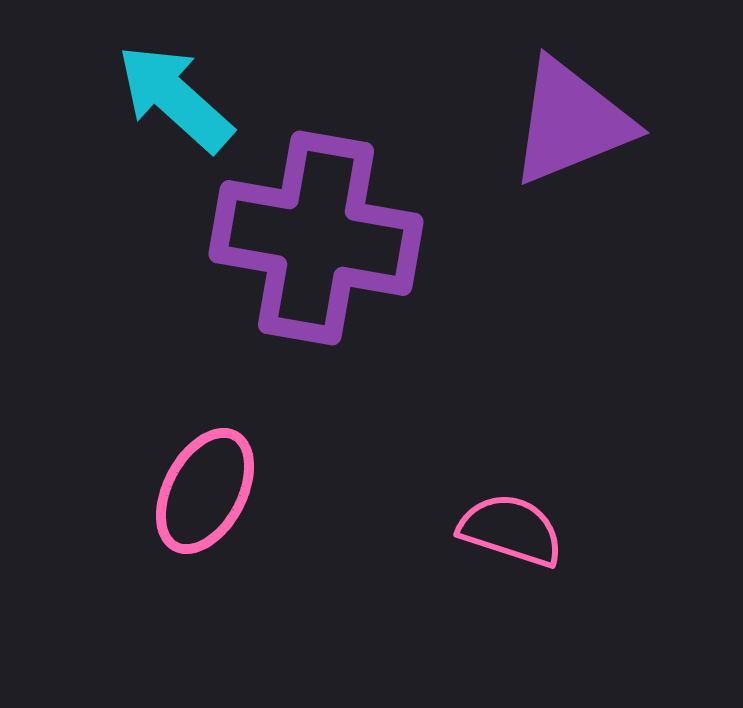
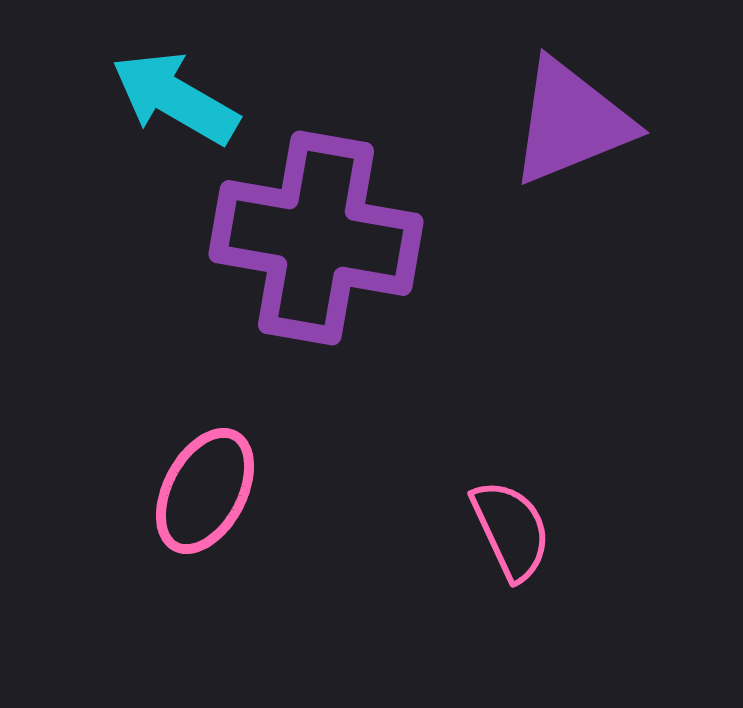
cyan arrow: rotated 12 degrees counterclockwise
pink semicircle: rotated 47 degrees clockwise
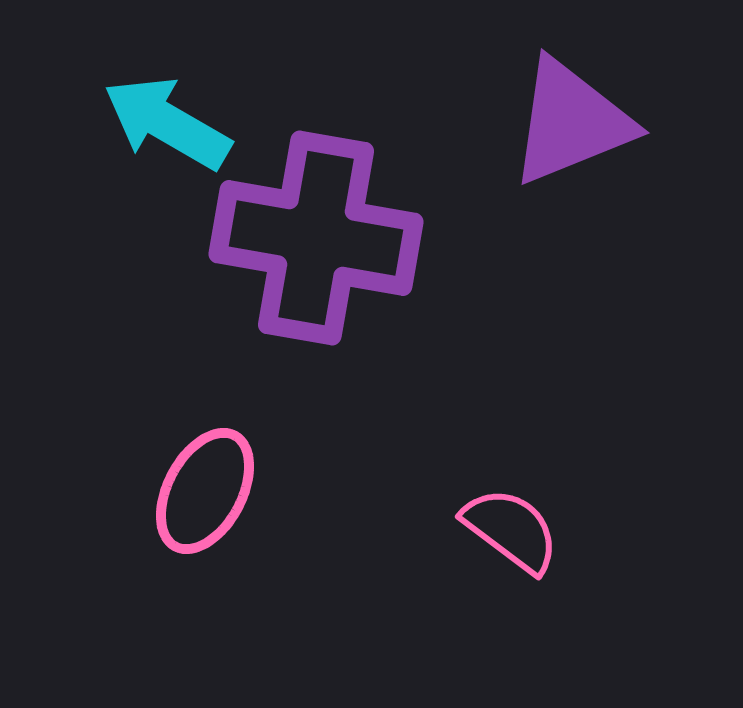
cyan arrow: moved 8 px left, 25 px down
pink semicircle: rotated 28 degrees counterclockwise
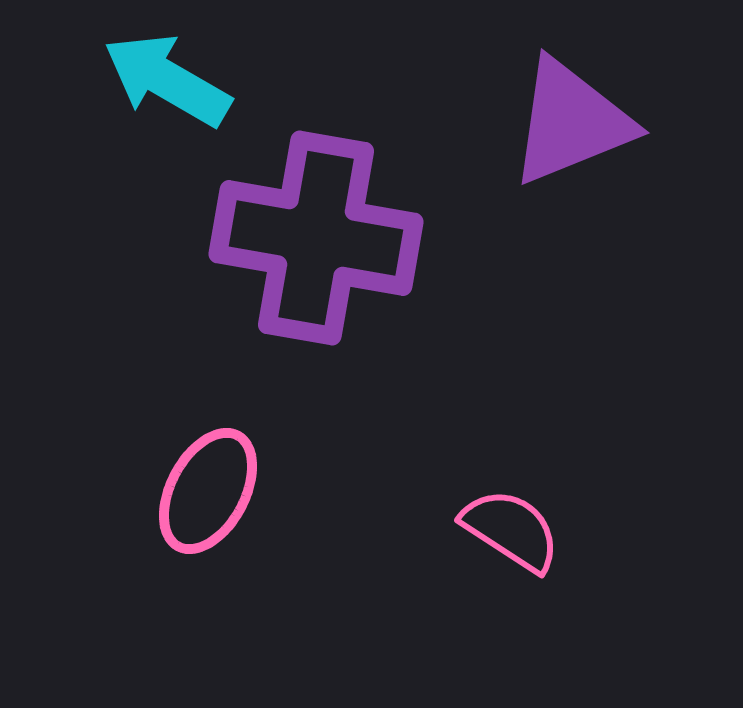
cyan arrow: moved 43 px up
pink ellipse: moved 3 px right
pink semicircle: rotated 4 degrees counterclockwise
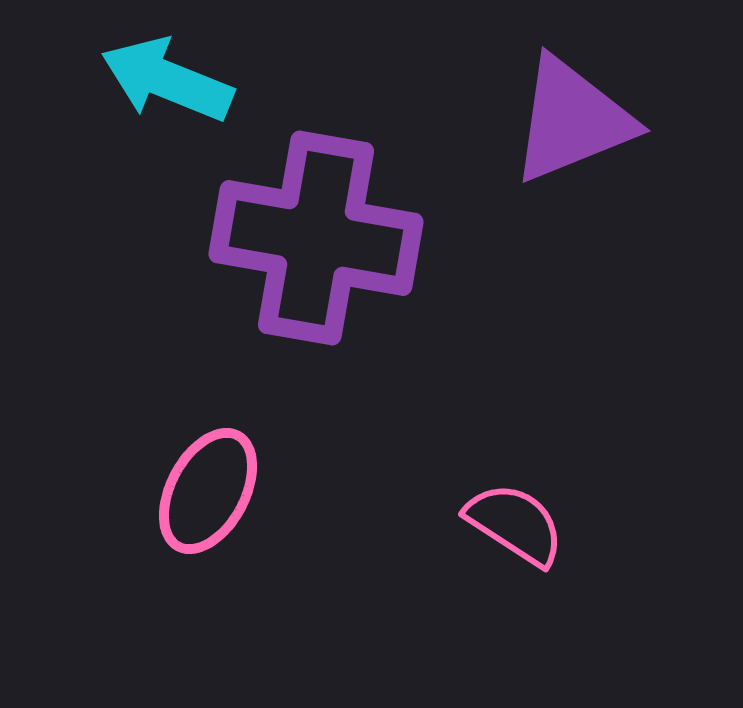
cyan arrow: rotated 8 degrees counterclockwise
purple triangle: moved 1 px right, 2 px up
pink semicircle: moved 4 px right, 6 px up
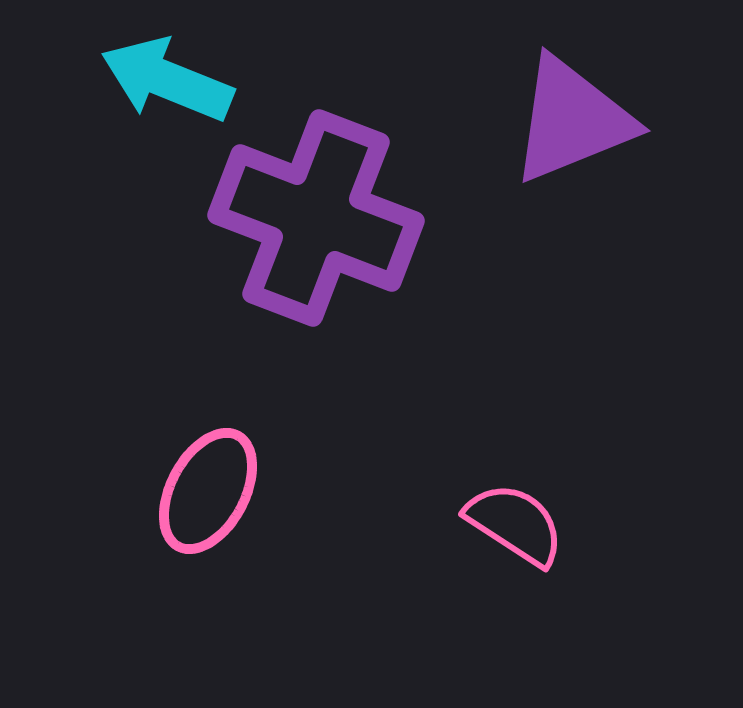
purple cross: moved 20 px up; rotated 11 degrees clockwise
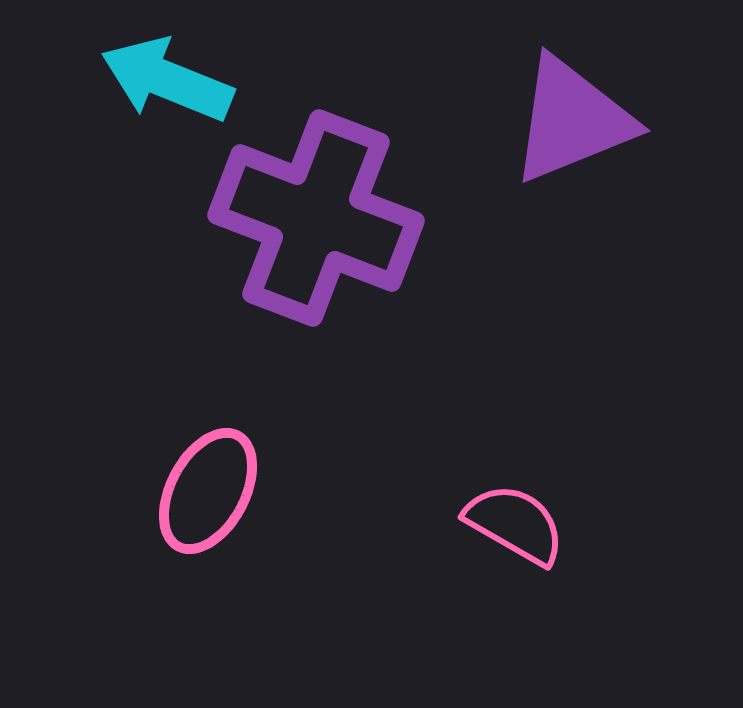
pink semicircle: rotated 3 degrees counterclockwise
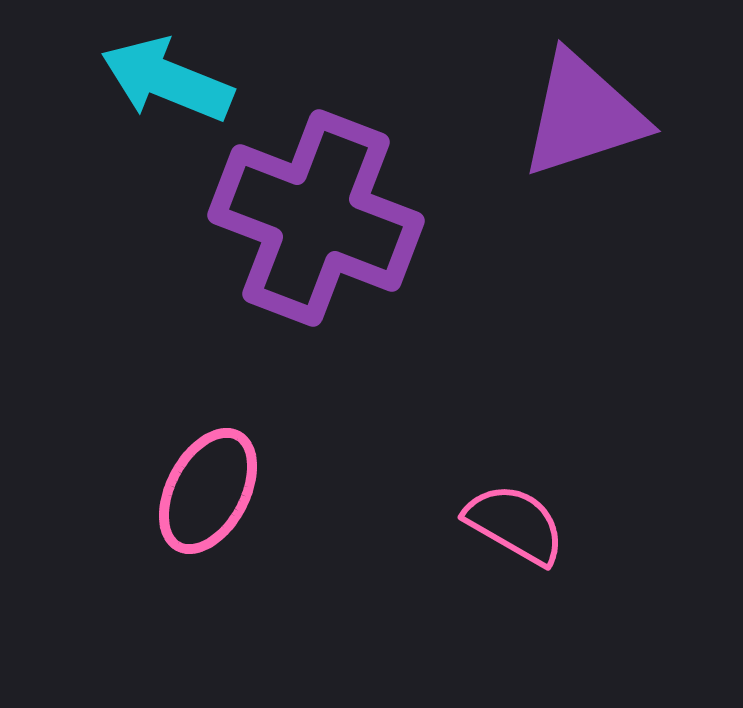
purple triangle: moved 11 px right, 5 px up; rotated 4 degrees clockwise
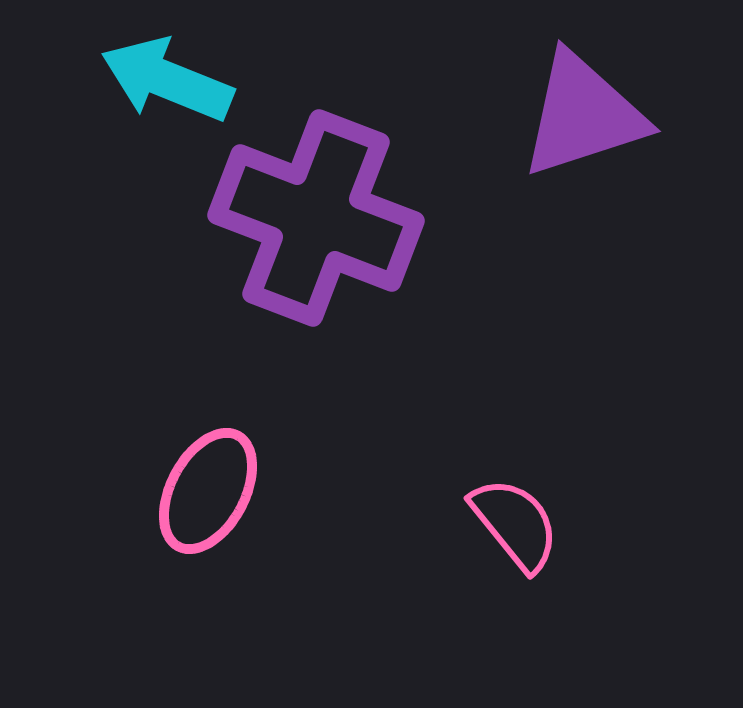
pink semicircle: rotated 21 degrees clockwise
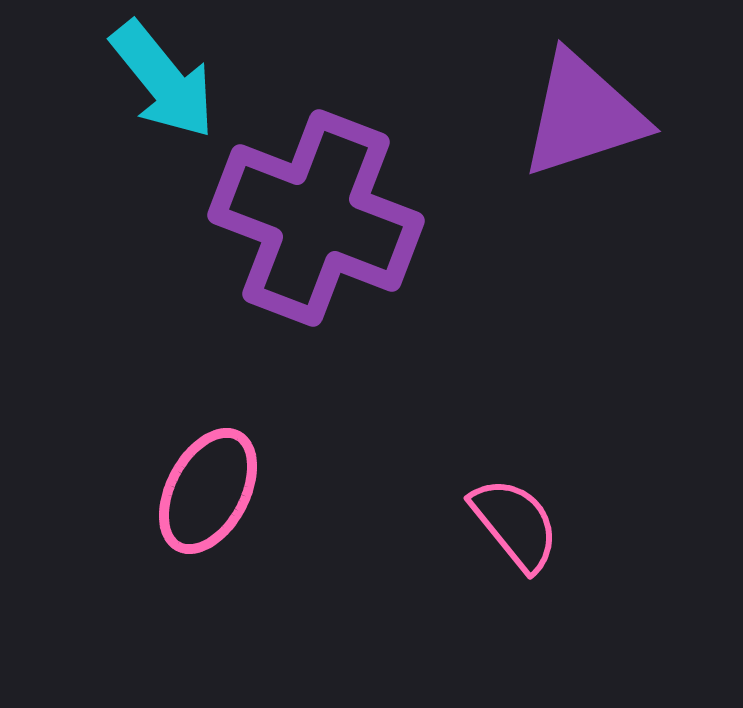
cyan arrow: moved 4 px left; rotated 151 degrees counterclockwise
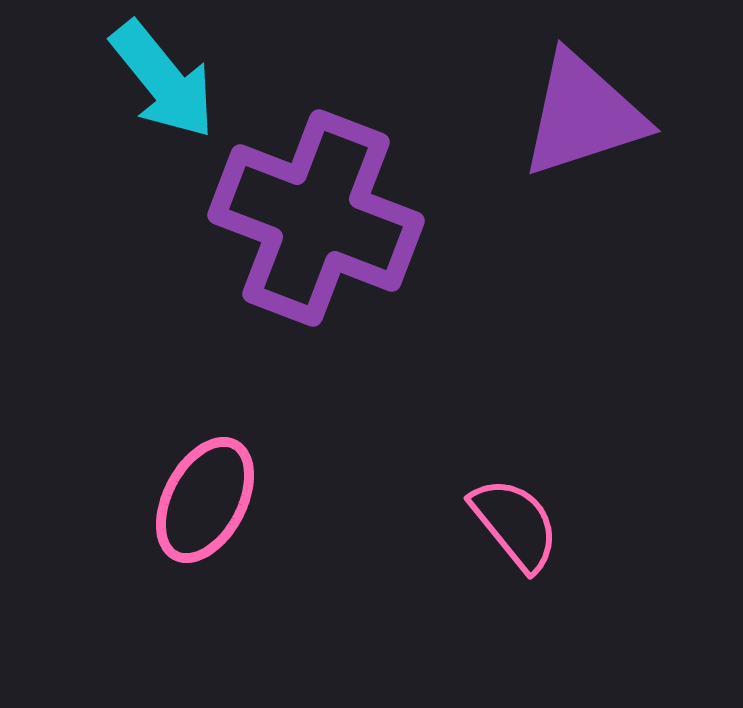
pink ellipse: moved 3 px left, 9 px down
